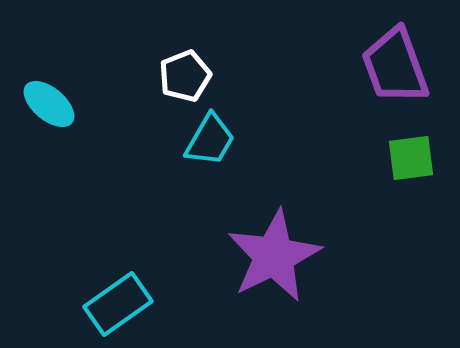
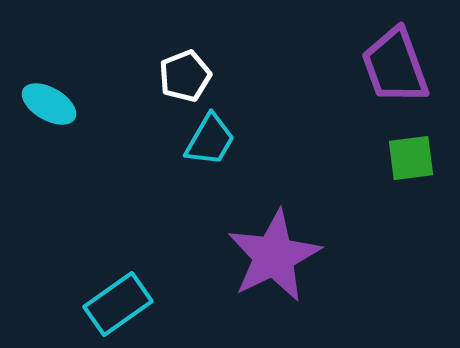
cyan ellipse: rotated 10 degrees counterclockwise
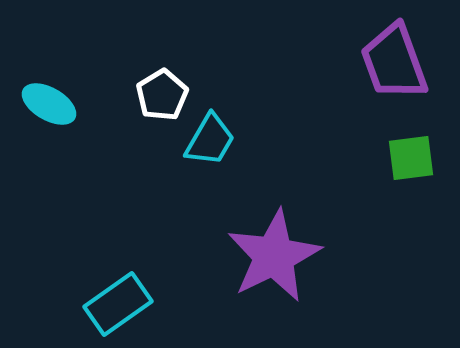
purple trapezoid: moved 1 px left, 4 px up
white pentagon: moved 23 px left, 19 px down; rotated 9 degrees counterclockwise
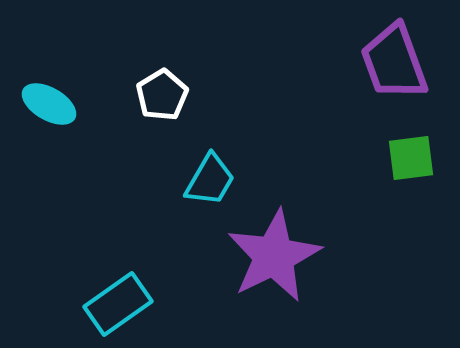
cyan trapezoid: moved 40 px down
